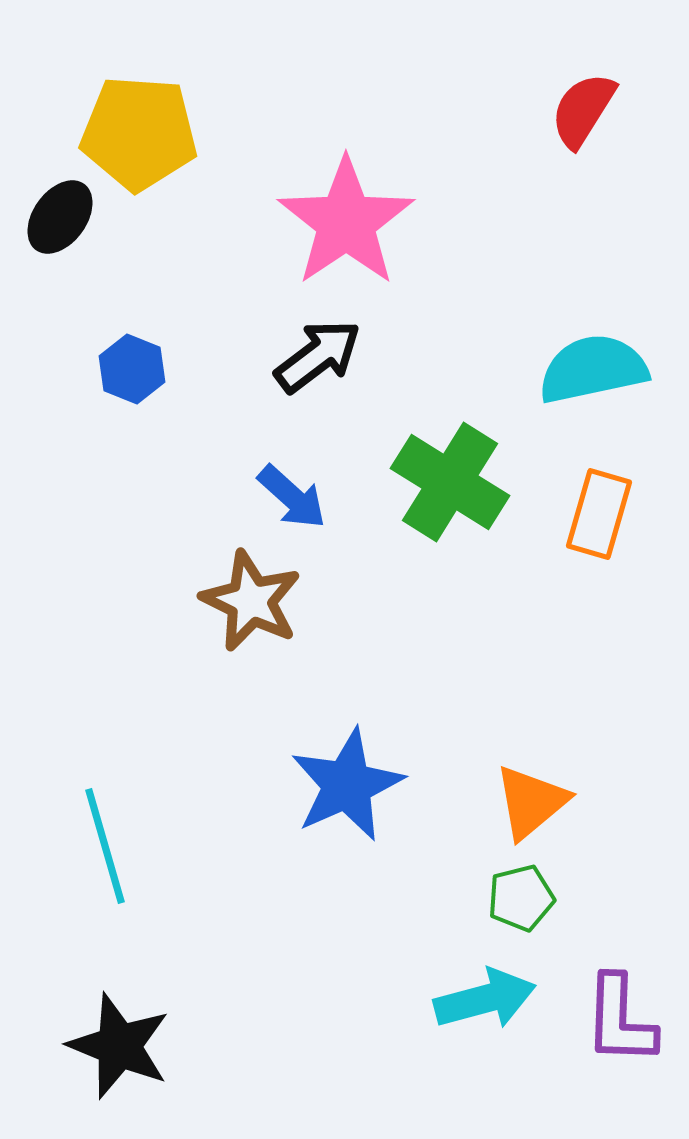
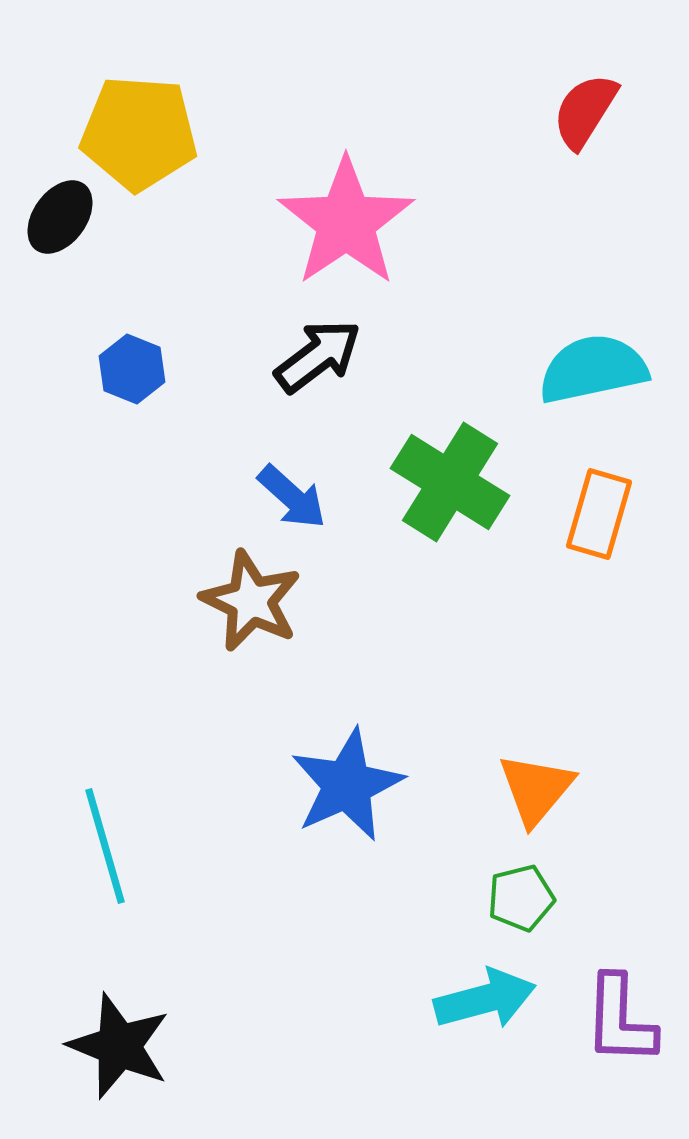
red semicircle: moved 2 px right, 1 px down
orange triangle: moved 5 px right, 13 px up; rotated 10 degrees counterclockwise
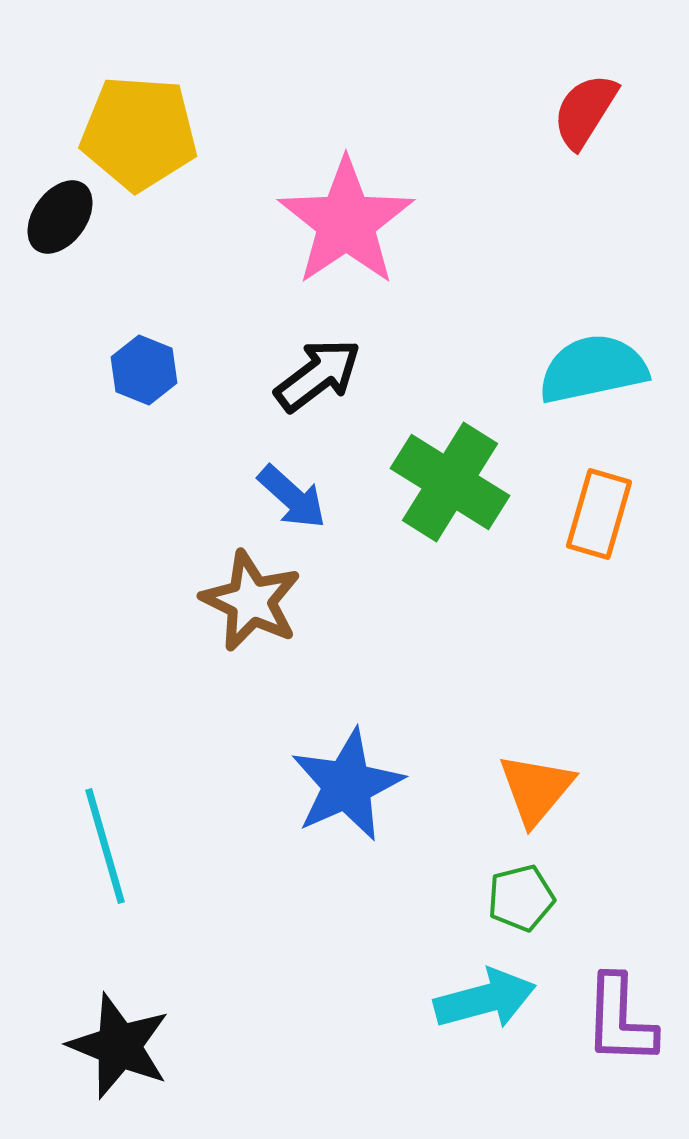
black arrow: moved 19 px down
blue hexagon: moved 12 px right, 1 px down
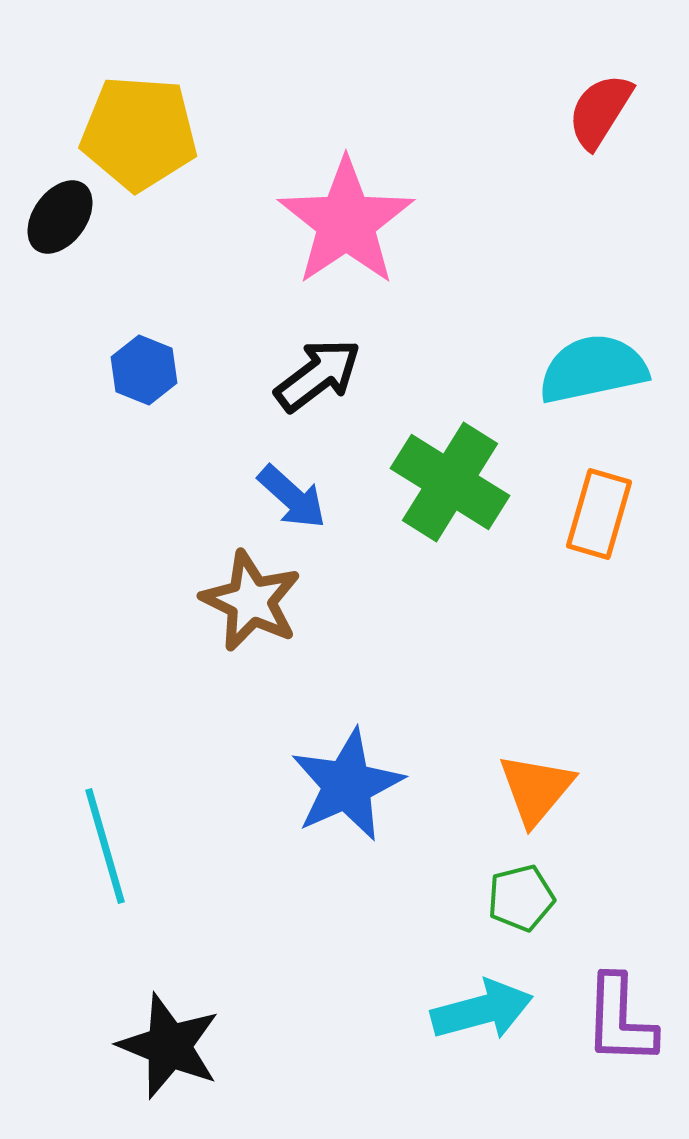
red semicircle: moved 15 px right
cyan arrow: moved 3 px left, 11 px down
black star: moved 50 px right
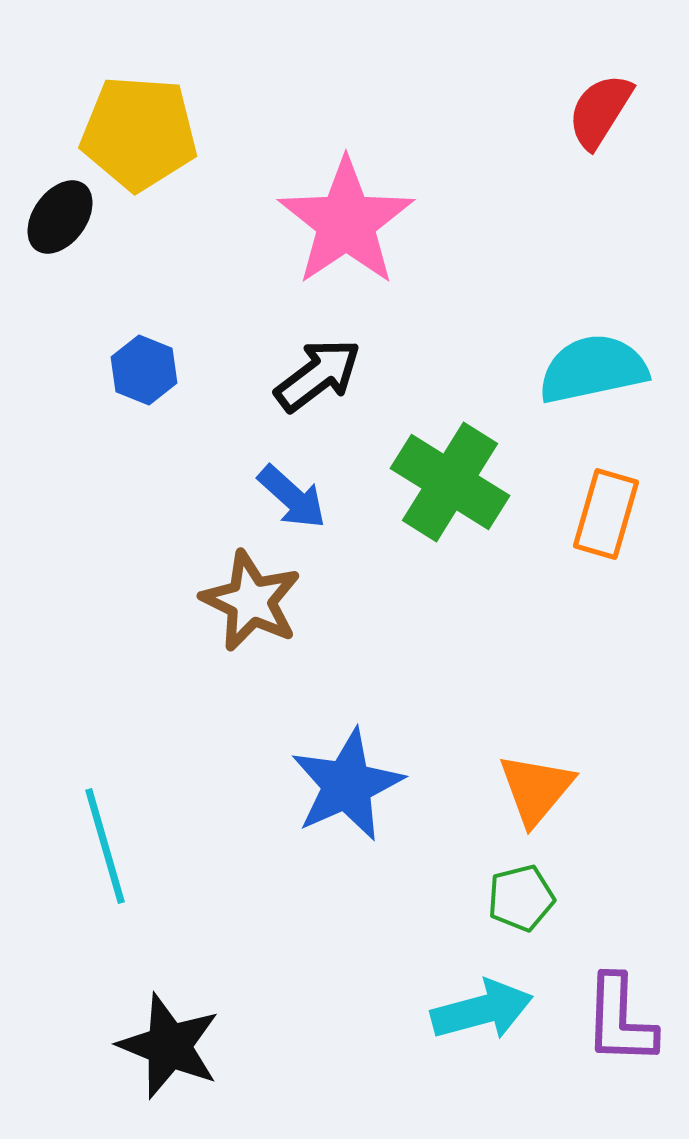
orange rectangle: moved 7 px right
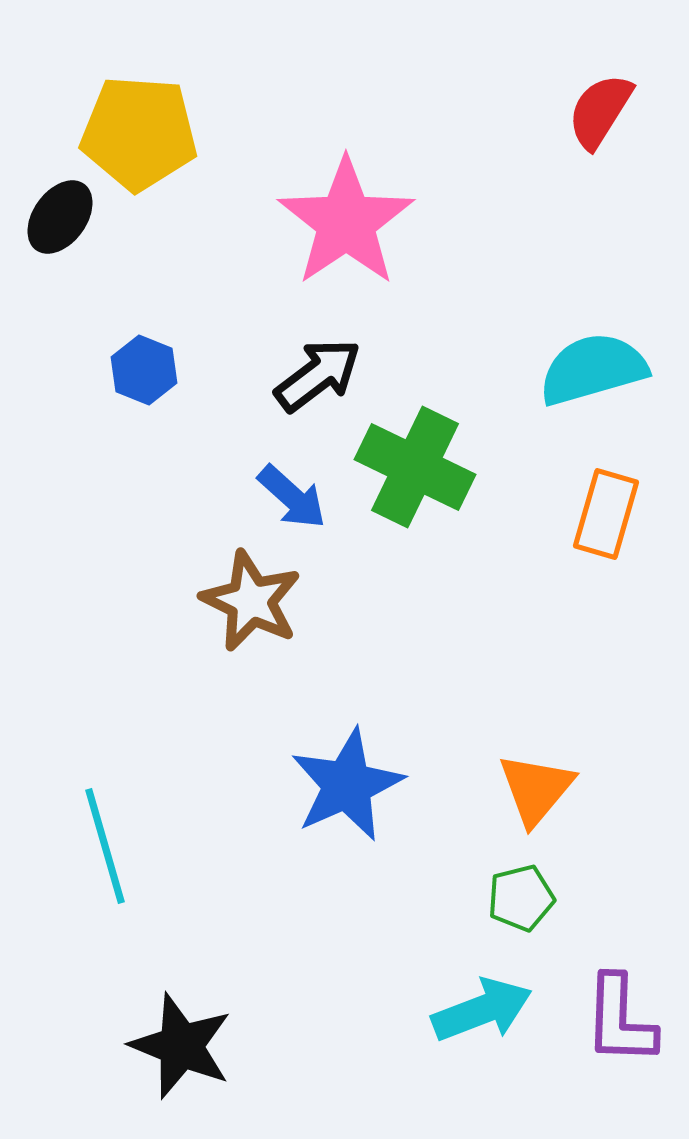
cyan semicircle: rotated 4 degrees counterclockwise
green cross: moved 35 px left, 15 px up; rotated 6 degrees counterclockwise
cyan arrow: rotated 6 degrees counterclockwise
black star: moved 12 px right
